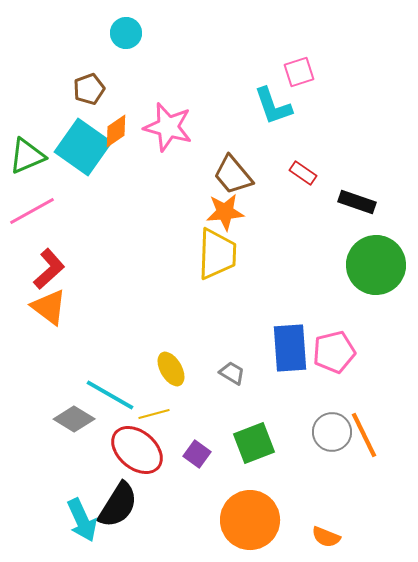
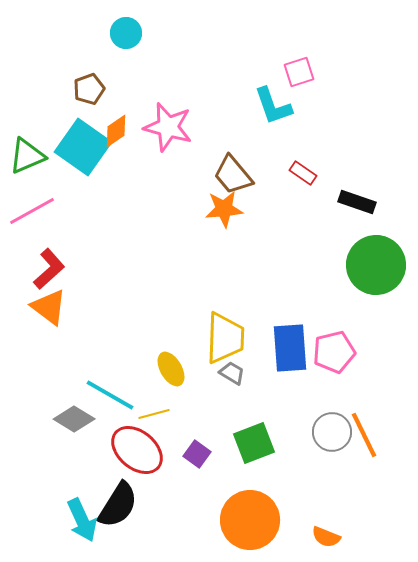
orange star: moved 1 px left, 3 px up
yellow trapezoid: moved 8 px right, 84 px down
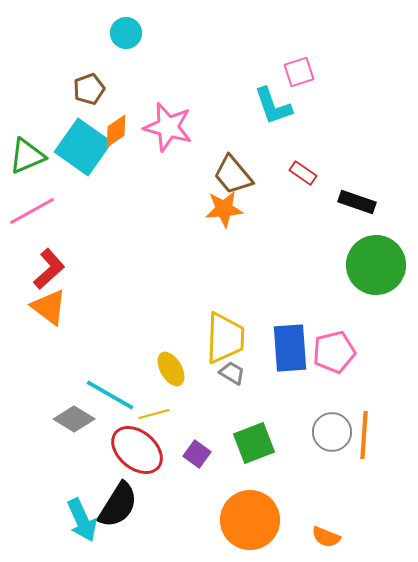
orange line: rotated 30 degrees clockwise
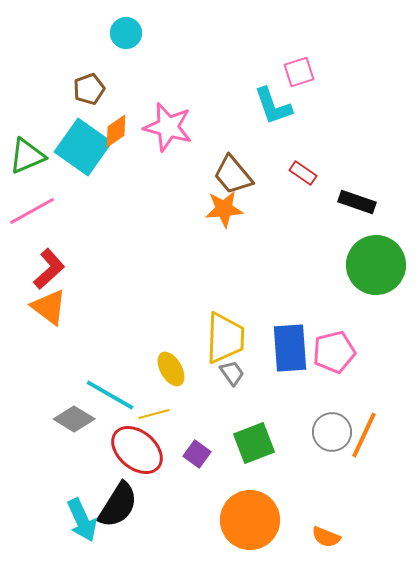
gray trapezoid: rotated 24 degrees clockwise
orange line: rotated 21 degrees clockwise
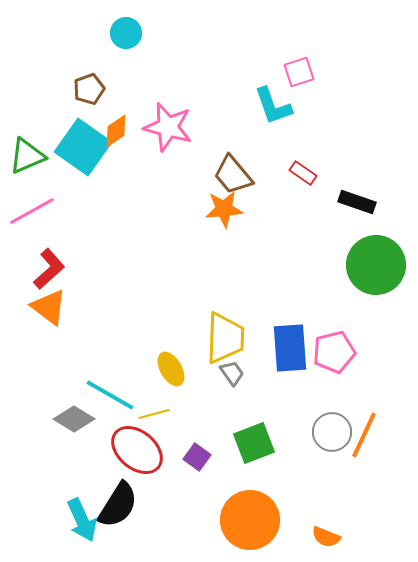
purple square: moved 3 px down
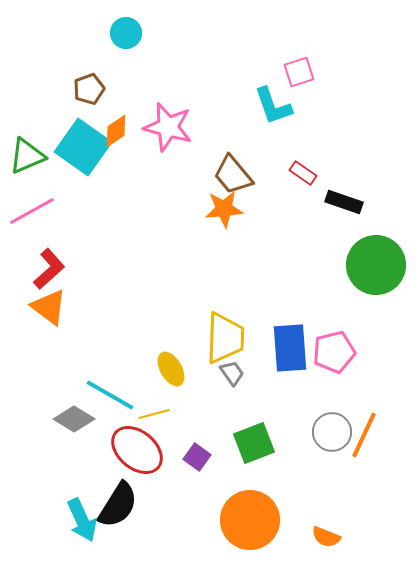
black rectangle: moved 13 px left
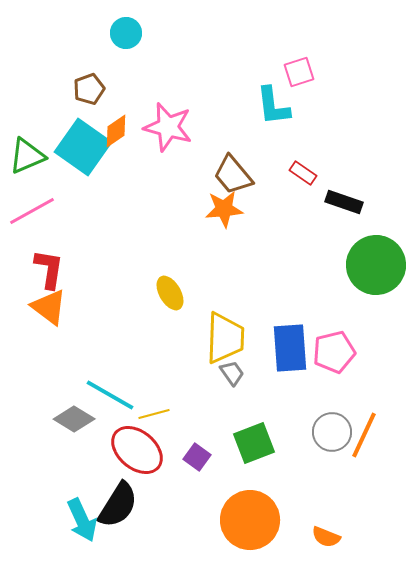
cyan L-shape: rotated 12 degrees clockwise
red L-shape: rotated 39 degrees counterclockwise
yellow ellipse: moved 1 px left, 76 px up
